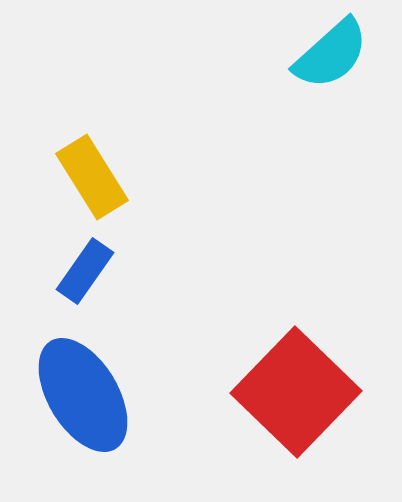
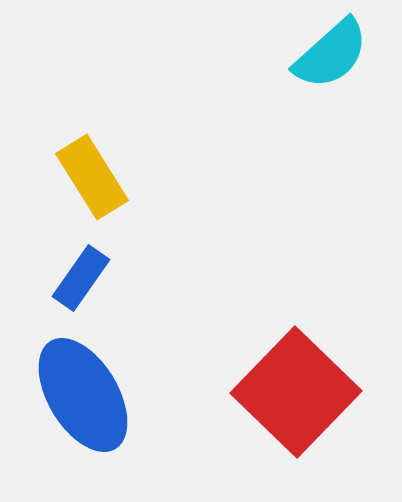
blue rectangle: moved 4 px left, 7 px down
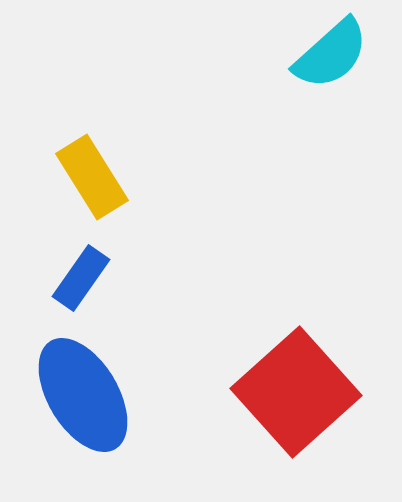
red square: rotated 4 degrees clockwise
